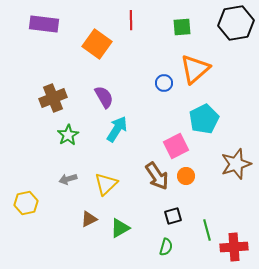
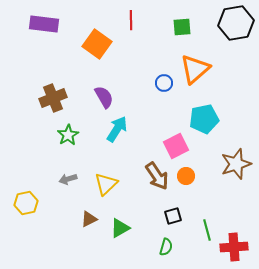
cyan pentagon: rotated 16 degrees clockwise
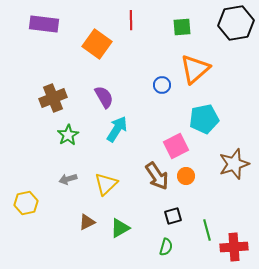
blue circle: moved 2 px left, 2 px down
brown star: moved 2 px left
brown triangle: moved 2 px left, 3 px down
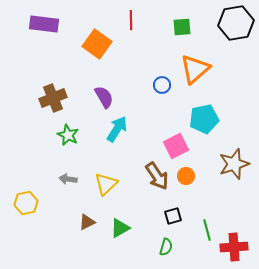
green star: rotated 15 degrees counterclockwise
gray arrow: rotated 24 degrees clockwise
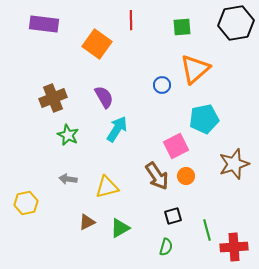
yellow triangle: moved 1 px right, 3 px down; rotated 30 degrees clockwise
